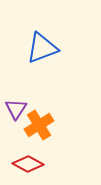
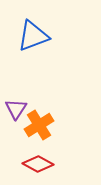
blue triangle: moved 9 px left, 12 px up
red diamond: moved 10 px right
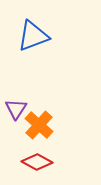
orange cross: rotated 16 degrees counterclockwise
red diamond: moved 1 px left, 2 px up
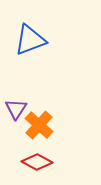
blue triangle: moved 3 px left, 4 px down
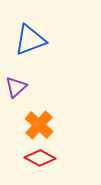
purple triangle: moved 22 px up; rotated 15 degrees clockwise
red diamond: moved 3 px right, 4 px up
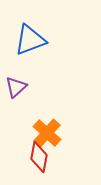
orange cross: moved 8 px right, 8 px down
red diamond: moved 1 px left, 1 px up; rotated 72 degrees clockwise
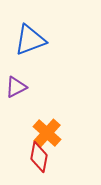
purple triangle: rotated 15 degrees clockwise
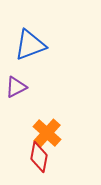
blue triangle: moved 5 px down
